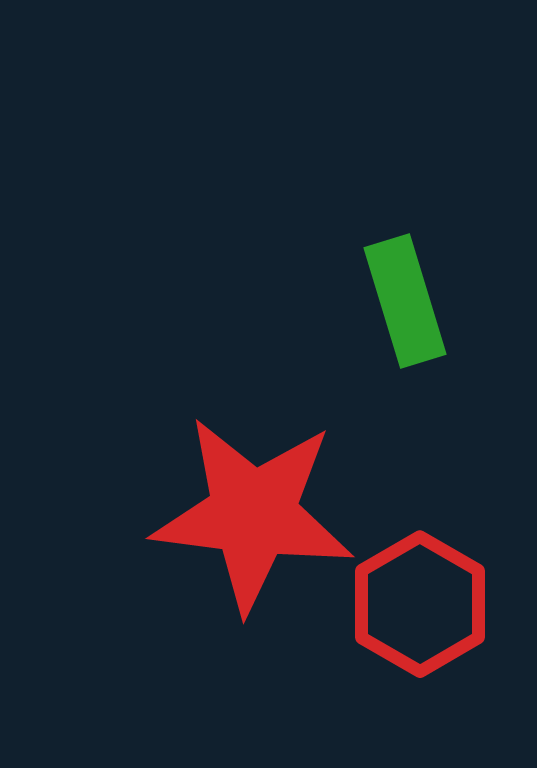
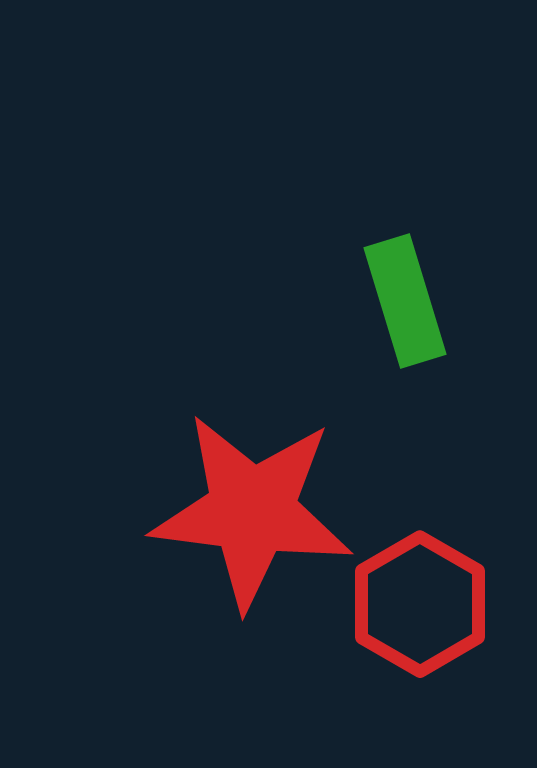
red star: moved 1 px left, 3 px up
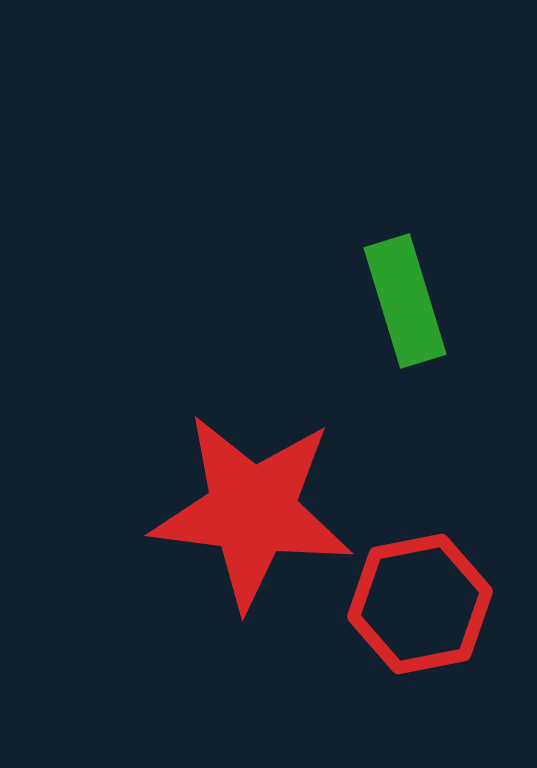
red hexagon: rotated 19 degrees clockwise
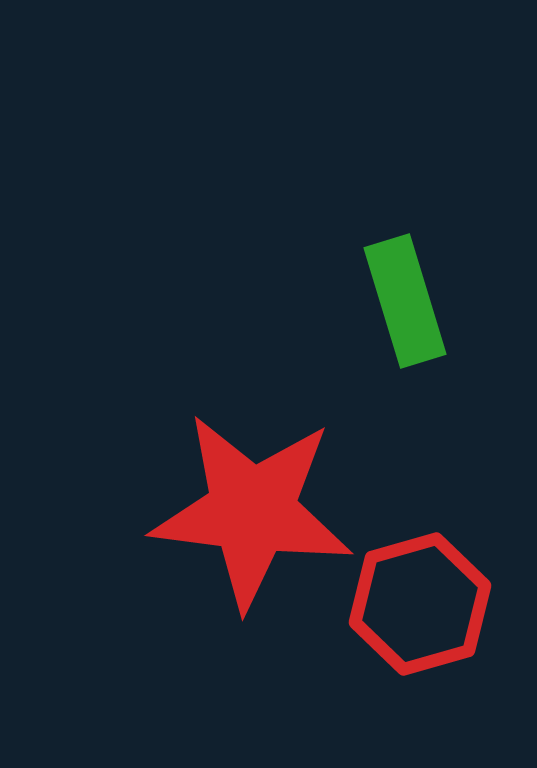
red hexagon: rotated 5 degrees counterclockwise
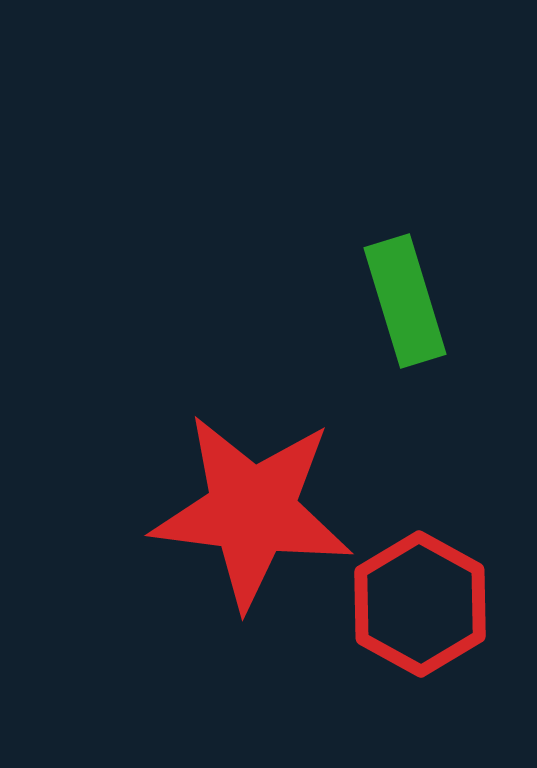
red hexagon: rotated 15 degrees counterclockwise
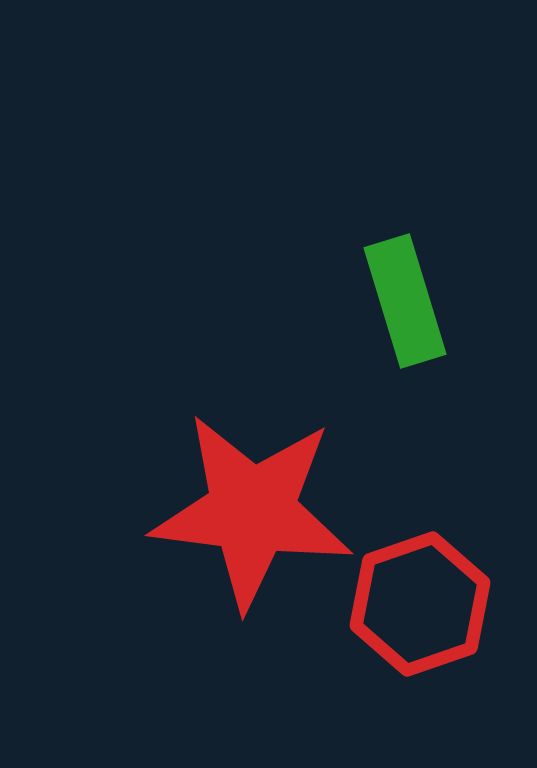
red hexagon: rotated 12 degrees clockwise
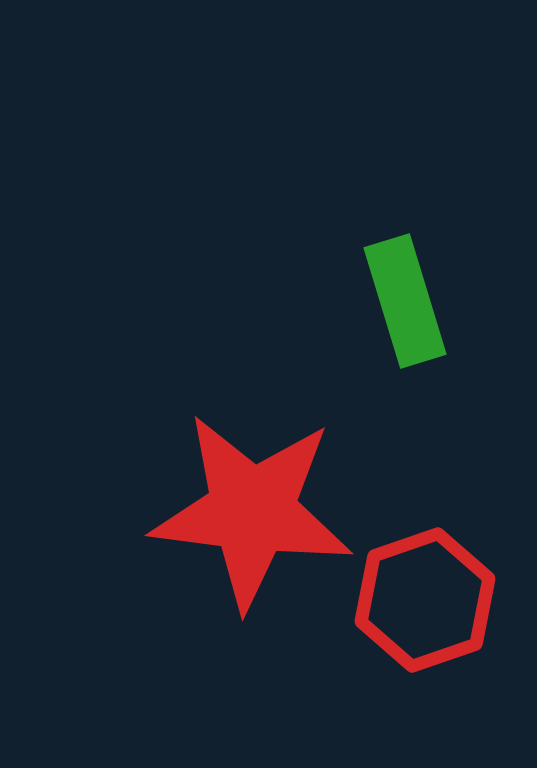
red hexagon: moved 5 px right, 4 px up
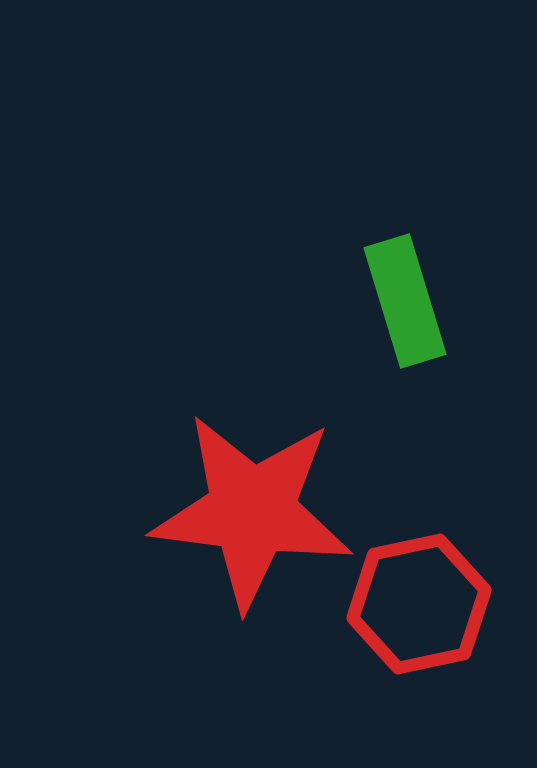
red hexagon: moved 6 px left, 4 px down; rotated 7 degrees clockwise
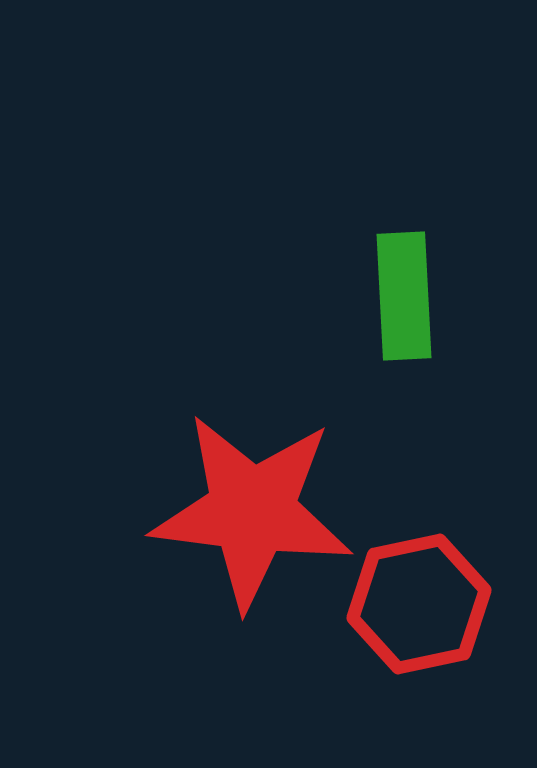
green rectangle: moved 1 px left, 5 px up; rotated 14 degrees clockwise
